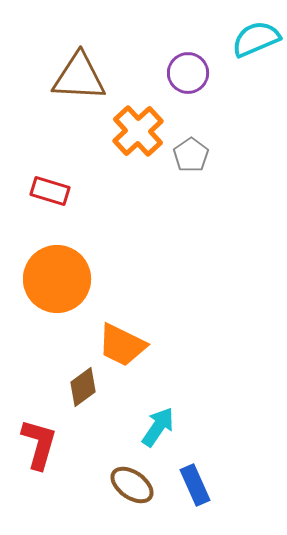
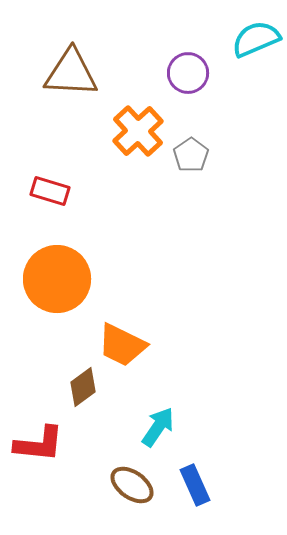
brown triangle: moved 8 px left, 4 px up
red L-shape: rotated 80 degrees clockwise
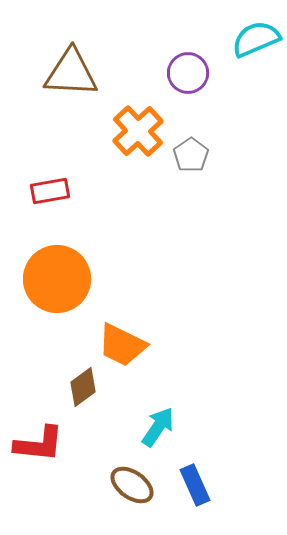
red rectangle: rotated 27 degrees counterclockwise
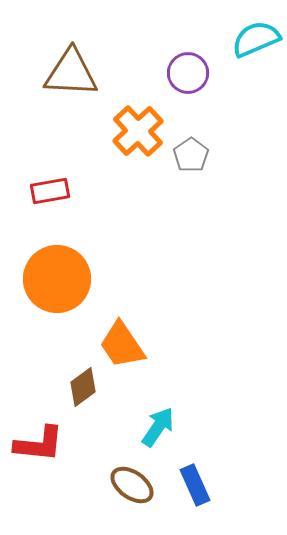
orange trapezoid: rotated 30 degrees clockwise
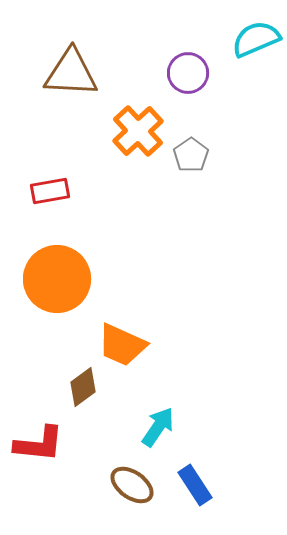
orange trapezoid: rotated 32 degrees counterclockwise
blue rectangle: rotated 9 degrees counterclockwise
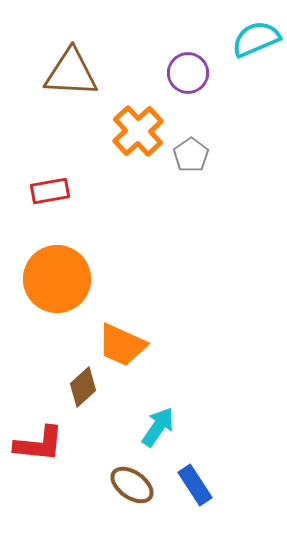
brown diamond: rotated 6 degrees counterclockwise
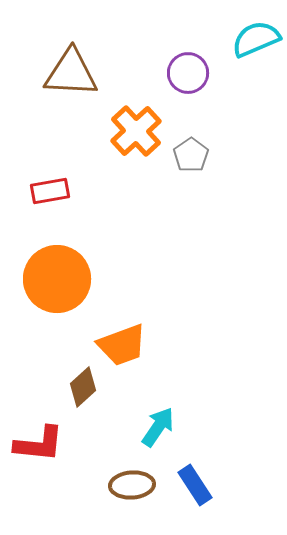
orange cross: moved 2 px left
orange trapezoid: rotated 44 degrees counterclockwise
brown ellipse: rotated 39 degrees counterclockwise
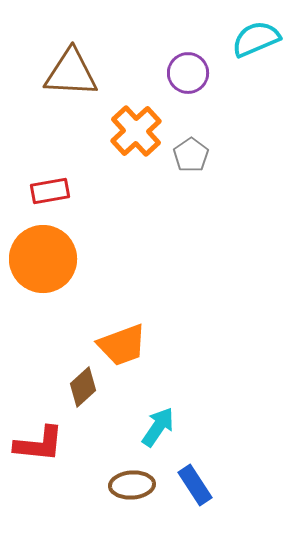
orange circle: moved 14 px left, 20 px up
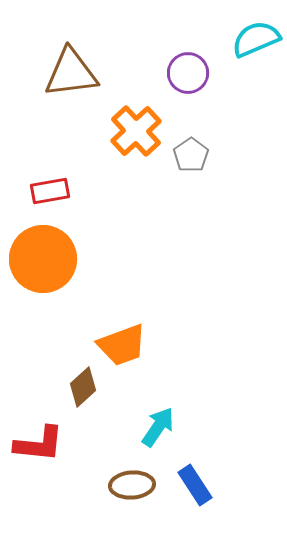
brown triangle: rotated 10 degrees counterclockwise
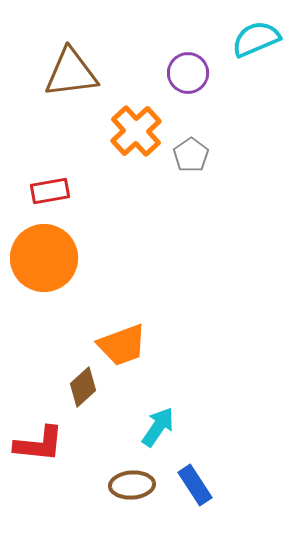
orange circle: moved 1 px right, 1 px up
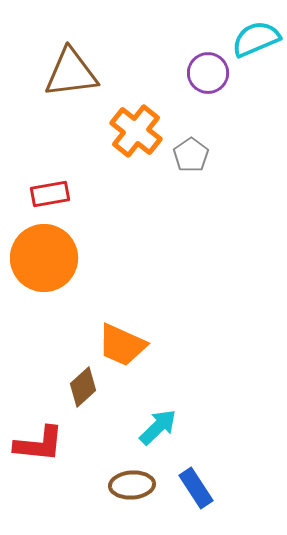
purple circle: moved 20 px right
orange cross: rotated 9 degrees counterclockwise
red rectangle: moved 3 px down
orange trapezoid: rotated 44 degrees clockwise
cyan arrow: rotated 12 degrees clockwise
blue rectangle: moved 1 px right, 3 px down
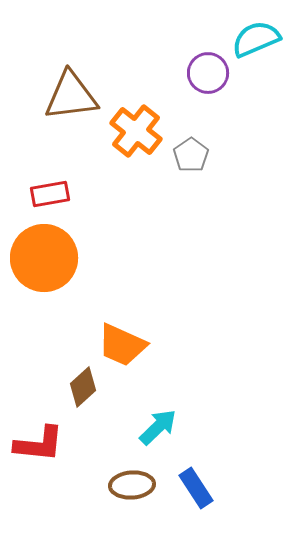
brown triangle: moved 23 px down
